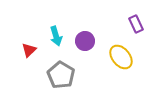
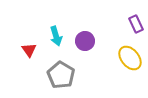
red triangle: rotated 21 degrees counterclockwise
yellow ellipse: moved 9 px right, 1 px down
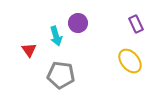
purple circle: moved 7 px left, 18 px up
yellow ellipse: moved 3 px down
gray pentagon: rotated 24 degrees counterclockwise
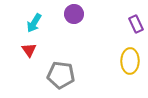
purple circle: moved 4 px left, 9 px up
cyan arrow: moved 22 px left, 13 px up; rotated 48 degrees clockwise
yellow ellipse: rotated 40 degrees clockwise
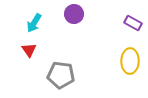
purple rectangle: moved 3 px left, 1 px up; rotated 36 degrees counterclockwise
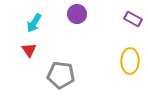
purple circle: moved 3 px right
purple rectangle: moved 4 px up
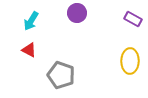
purple circle: moved 1 px up
cyan arrow: moved 3 px left, 2 px up
red triangle: rotated 28 degrees counterclockwise
gray pentagon: rotated 12 degrees clockwise
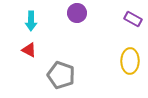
cyan arrow: rotated 30 degrees counterclockwise
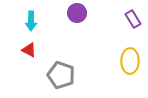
purple rectangle: rotated 30 degrees clockwise
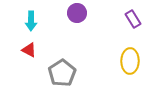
gray pentagon: moved 1 px right, 2 px up; rotated 20 degrees clockwise
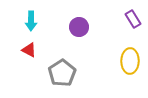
purple circle: moved 2 px right, 14 px down
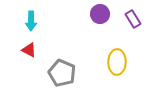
purple circle: moved 21 px right, 13 px up
yellow ellipse: moved 13 px left, 1 px down
gray pentagon: rotated 16 degrees counterclockwise
